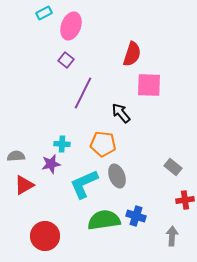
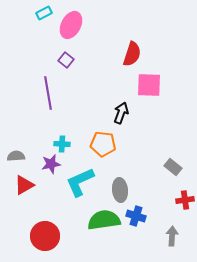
pink ellipse: moved 1 px up; rotated 8 degrees clockwise
purple line: moved 35 px left; rotated 36 degrees counterclockwise
black arrow: rotated 60 degrees clockwise
gray ellipse: moved 3 px right, 14 px down; rotated 15 degrees clockwise
cyan L-shape: moved 4 px left, 2 px up
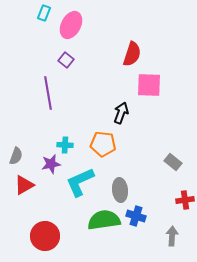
cyan rectangle: rotated 42 degrees counterclockwise
cyan cross: moved 3 px right, 1 px down
gray semicircle: rotated 114 degrees clockwise
gray rectangle: moved 5 px up
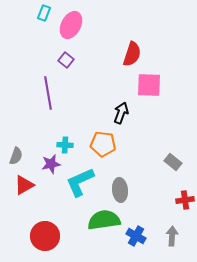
blue cross: moved 20 px down; rotated 12 degrees clockwise
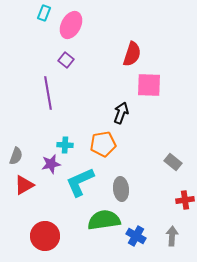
orange pentagon: rotated 15 degrees counterclockwise
gray ellipse: moved 1 px right, 1 px up
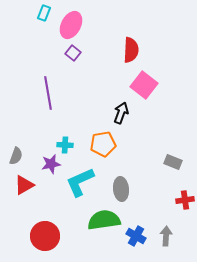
red semicircle: moved 1 px left, 4 px up; rotated 15 degrees counterclockwise
purple square: moved 7 px right, 7 px up
pink square: moved 5 px left; rotated 36 degrees clockwise
gray rectangle: rotated 18 degrees counterclockwise
gray arrow: moved 6 px left
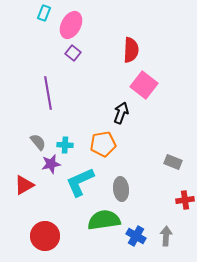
gray semicircle: moved 22 px right, 14 px up; rotated 60 degrees counterclockwise
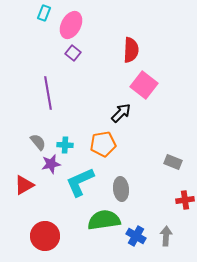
black arrow: rotated 25 degrees clockwise
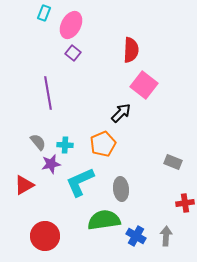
orange pentagon: rotated 15 degrees counterclockwise
red cross: moved 3 px down
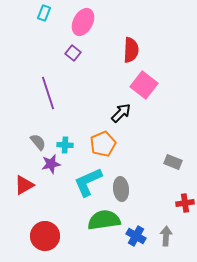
pink ellipse: moved 12 px right, 3 px up
purple line: rotated 8 degrees counterclockwise
cyan L-shape: moved 8 px right
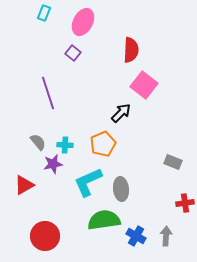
purple star: moved 2 px right
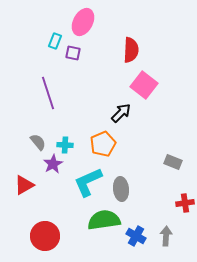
cyan rectangle: moved 11 px right, 28 px down
purple square: rotated 28 degrees counterclockwise
purple star: rotated 18 degrees counterclockwise
